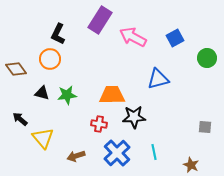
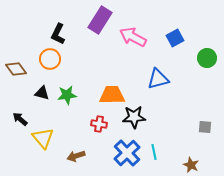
blue cross: moved 10 px right
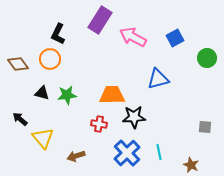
brown diamond: moved 2 px right, 5 px up
cyan line: moved 5 px right
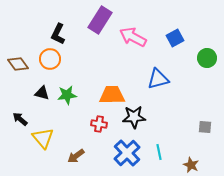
brown arrow: rotated 18 degrees counterclockwise
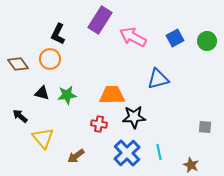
green circle: moved 17 px up
black arrow: moved 3 px up
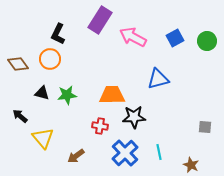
red cross: moved 1 px right, 2 px down
blue cross: moved 2 px left
